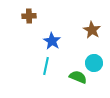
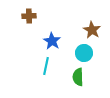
cyan circle: moved 10 px left, 10 px up
green semicircle: rotated 114 degrees counterclockwise
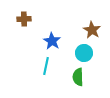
brown cross: moved 5 px left, 3 px down
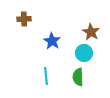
brown star: moved 1 px left, 2 px down
cyan line: moved 10 px down; rotated 18 degrees counterclockwise
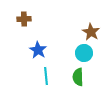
blue star: moved 14 px left, 9 px down
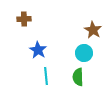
brown star: moved 2 px right, 2 px up
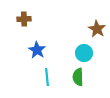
brown star: moved 4 px right, 1 px up
blue star: moved 1 px left
cyan line: moved 1 px right, 1 px down
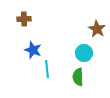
blue star: moved 4 px left; rotated 12 degrees counterclockwise
cyan line: moved 8 px up
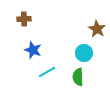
cyan line: moved 3 px down; rotated 66 degrees clockwise
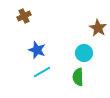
brown cross: moved 3 px up; rotated 24 degrees counterclockwise
brown star: moved 1 px right, 1 px up
blue star: moved 4 px right
cyan line: moved 5 px left
